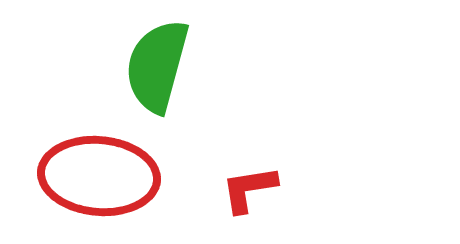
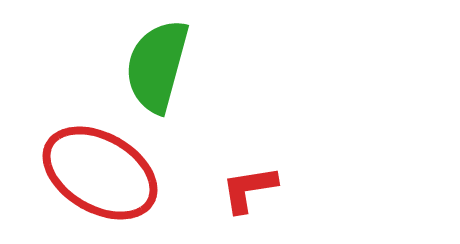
red ellipse: moved 1 px right, 3 px up; rotated 25 degrees clockwise
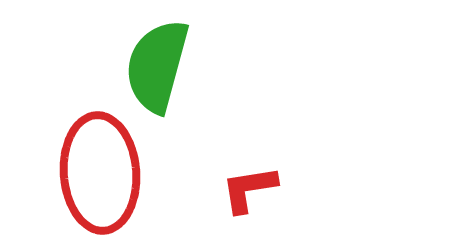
red ellipse: rotated 56 degrees clockwise
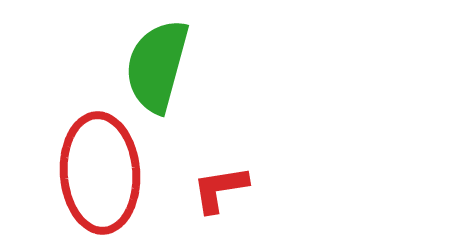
red L-shape: moved 29 px left
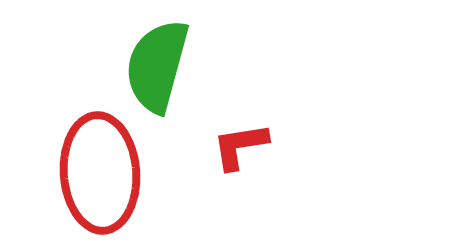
red L-shape: moved 20 px right, 43 px up
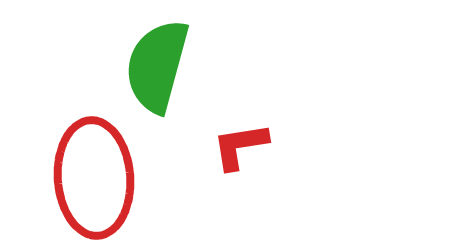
red ellipse: moved 6 px left, 5 px down
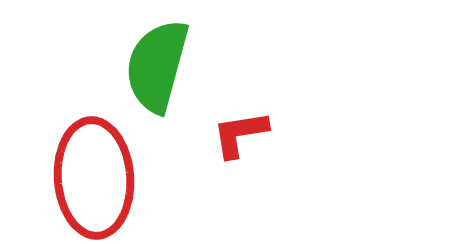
red L-shape: moved 12 px up
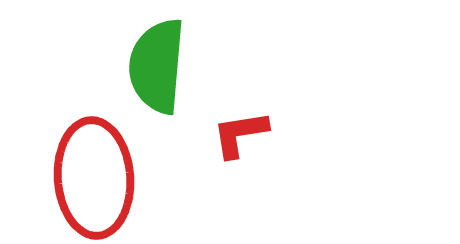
green semicircle: rotated 10 degrees counterclockwise
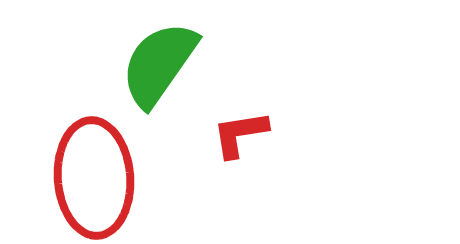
green semicircle: moved 2 px right, 2 px up; rotated 30 degrees clockwise
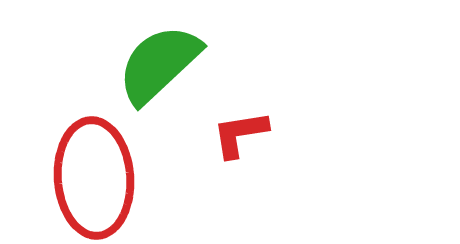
green semicircle: rotated 12 degrees clockwise
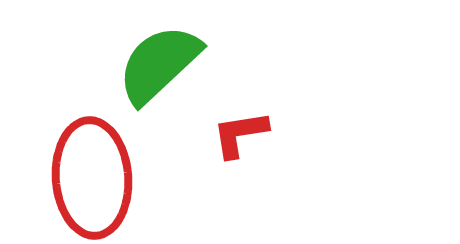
red ellipse: moved 2 px left
